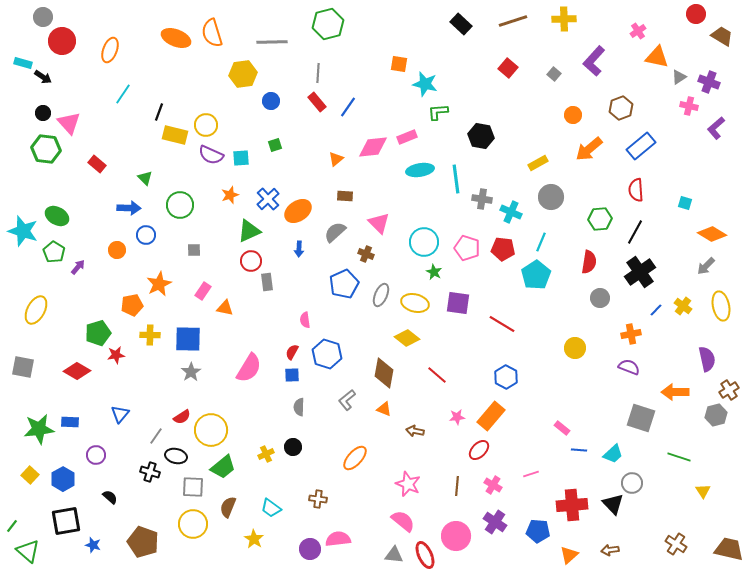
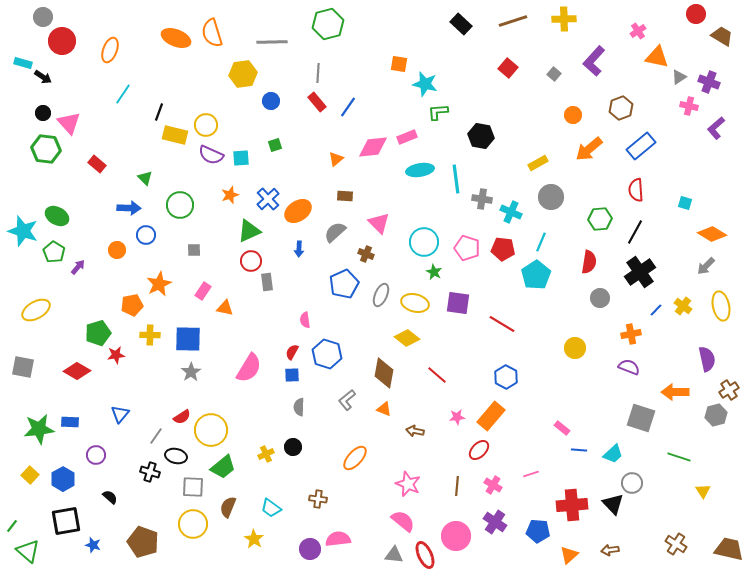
yellow ellipse at (36, 310): rotated 32 degrees clockwise
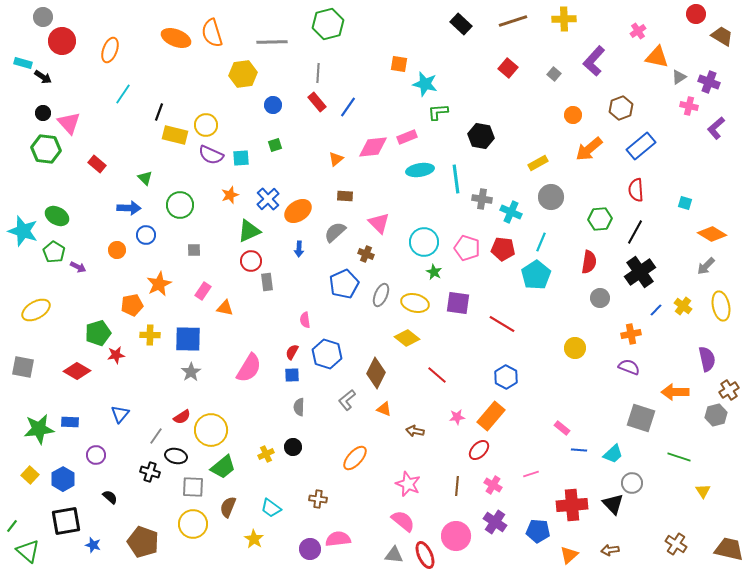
blue circle at (271, 101): moved 2 px right, 4 px down
purple arrow at (78, 267): rotated 77 degrees clockwise
brown diamond at (384, 373): moved 8 px left; rotated 16 degrees clockwise
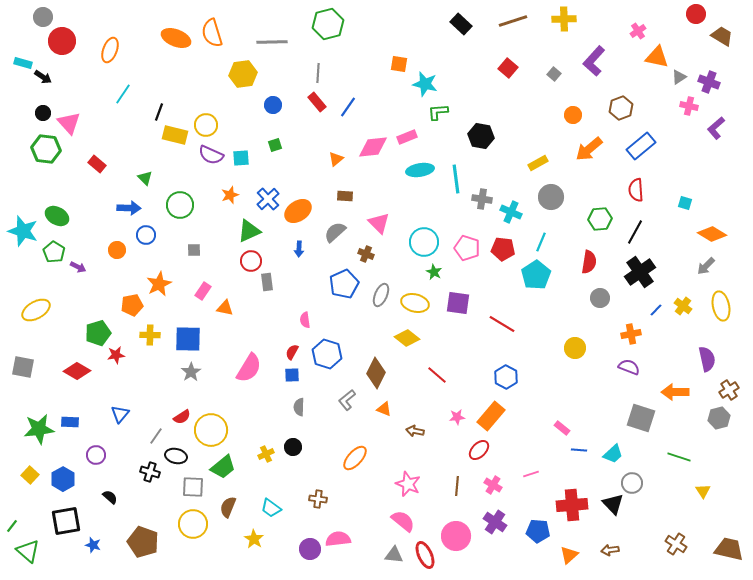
gray hexagon at (716, 415): moved 3 px right, 3 px down
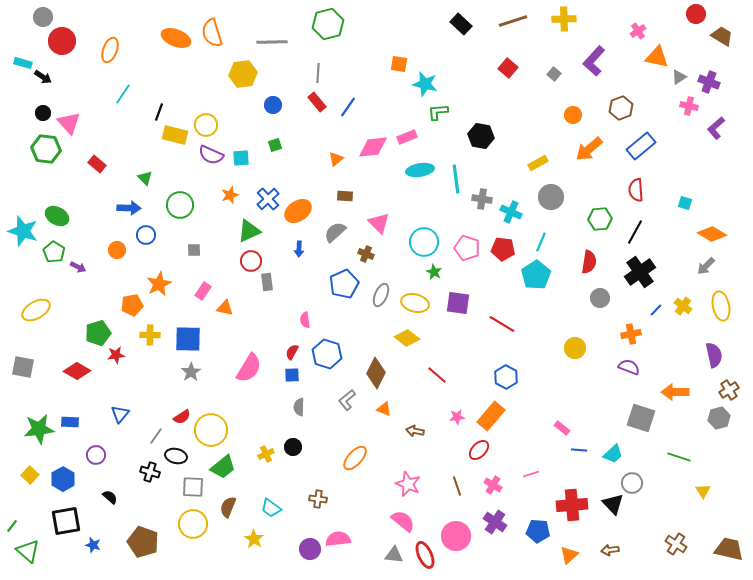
purple semicircle at (707, 359): moved 7 px right, 4 px up
brown line at (457, 486): rotated 24 degrees counterclockwise
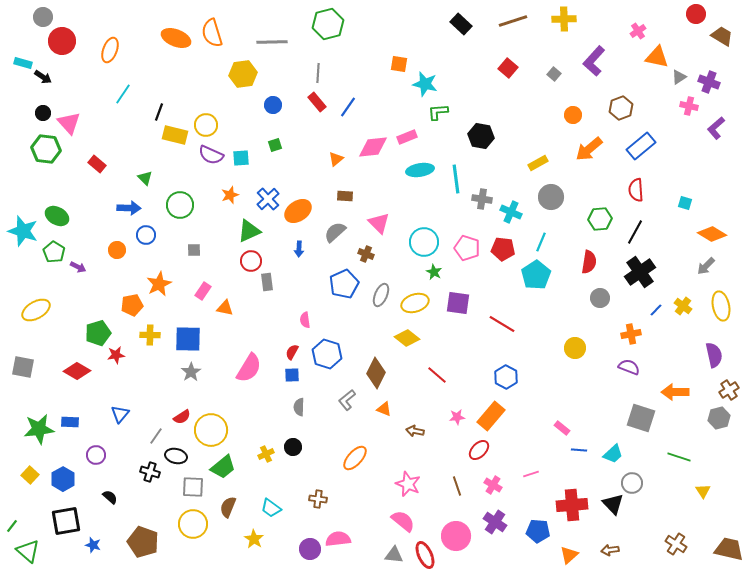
yellow ellipse at (415, 303): rotated 32 degrees counterclockwise
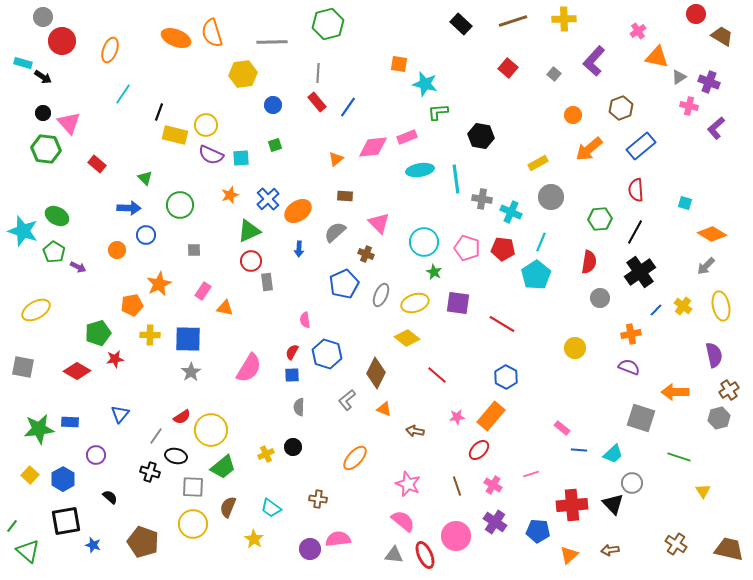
red star at (116, 355): moved 1 px left, 4 px down
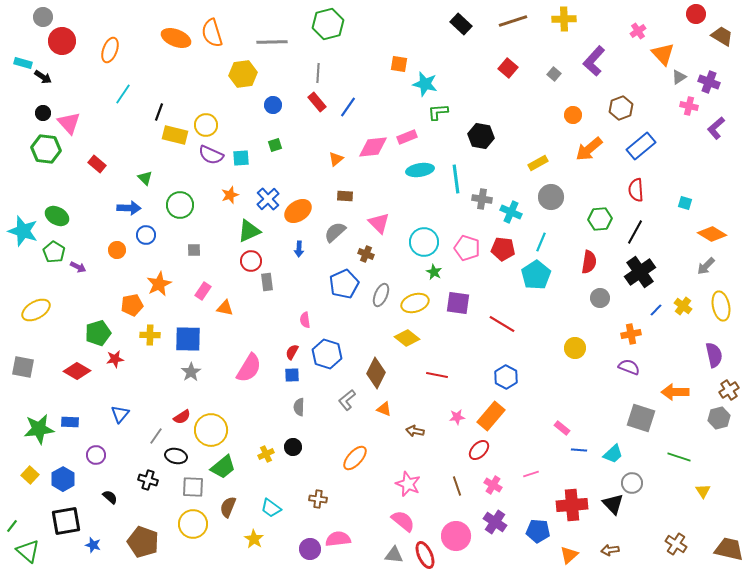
orange triangle at (657, 57): moved 6 px right, 3 px up; rotated 35 degrees clockwise
red line at (437, 375): rotated 30 degrees counterclockwise
black cross at (150, 472): moved 2 px left, 8 px down
